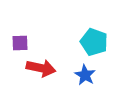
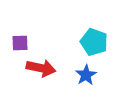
blue star: moved 1 px right; rotated 10 degrees clockwise
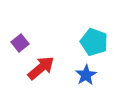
purple square: rotated 36 degrees counterclockwise
red arrow: rotated 52 degrees counterclockwise
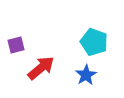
purple square: moved 4 px left, 2 px down; rotated 24 degrees clockwise
